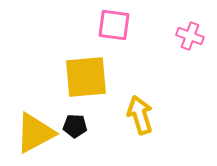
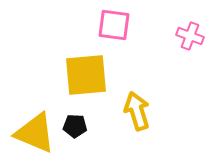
yellow square: moved 2 px up
yellow arrow: moved 3 px left, 4 px up
yellow triangle: rotated 51 degrees clockwise
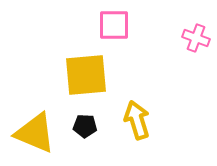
pink square: rotated 8 degrees counterclockwise
pink cross: moved 6 px right, 2 px down
yellow arrow: moved 9 px down
black pentagon: moved 10 px right
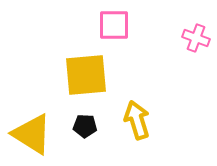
yellow triangle: moved 3 px left, 1 px down; rotated 9 degrees clockwise
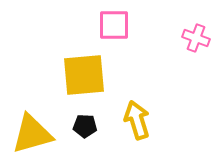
yellow square: moved 2 px left
yellow triangle: rotated 48 degrees counterclockwise
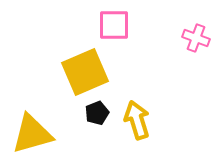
yellow square: moved 1 px right, 3 px up; rotated 18 degrees counterclockwise
black pentagon: moved 12 px right, 13 px up; rotated 25 degrees counterclockwise
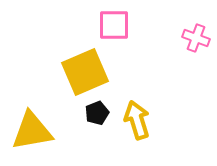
yellow triangle: moved 3 px up; rotated 6 degrees clockwise
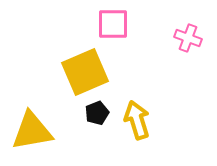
pink square: moved 1 px left, 1 px up
pink cross: moved 8 px left
